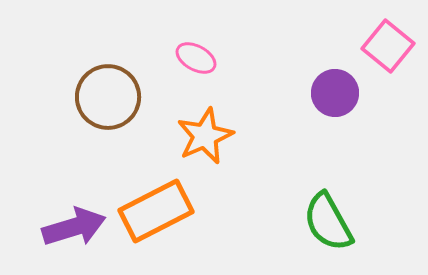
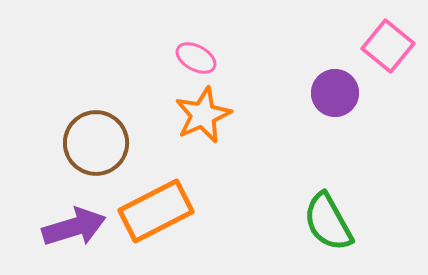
brown circle: moved 12 px left, 46 px down
orange star: moved 2 px left, 21 px up
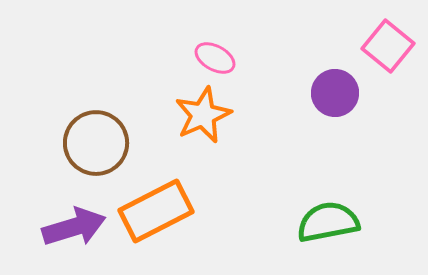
pink ellipse: moved 19 px right
green semicircle: rotated 108 degrees clockwise
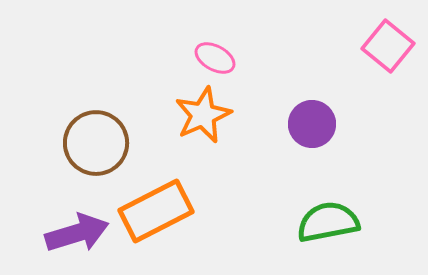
purple circle: moved 23 px left, 31 px down
purple arrow: moved 3 px right, 6 px down
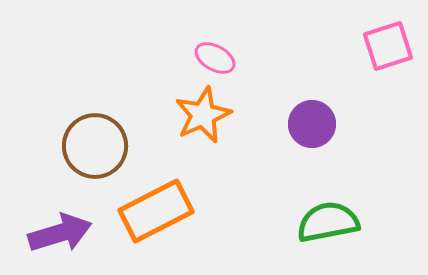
pink square: rotated 33 degrees clockwise
brown circle: moved 1 px left, 3 px down
purple arrow: moved 17 px left
